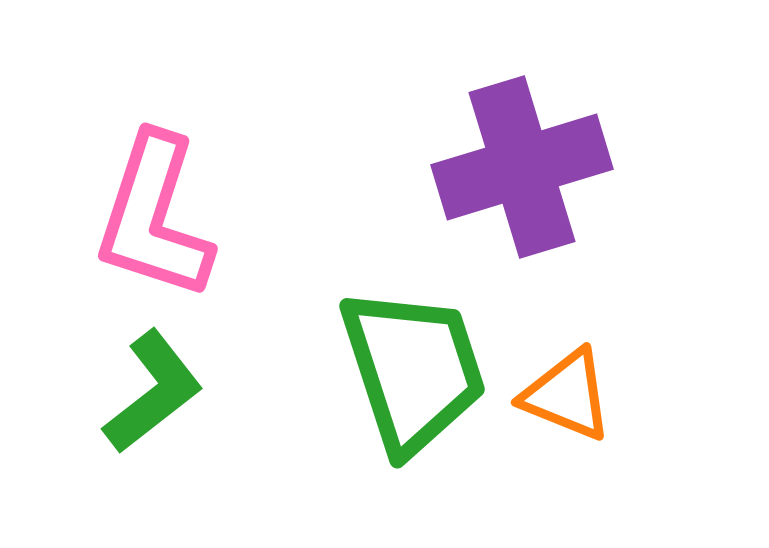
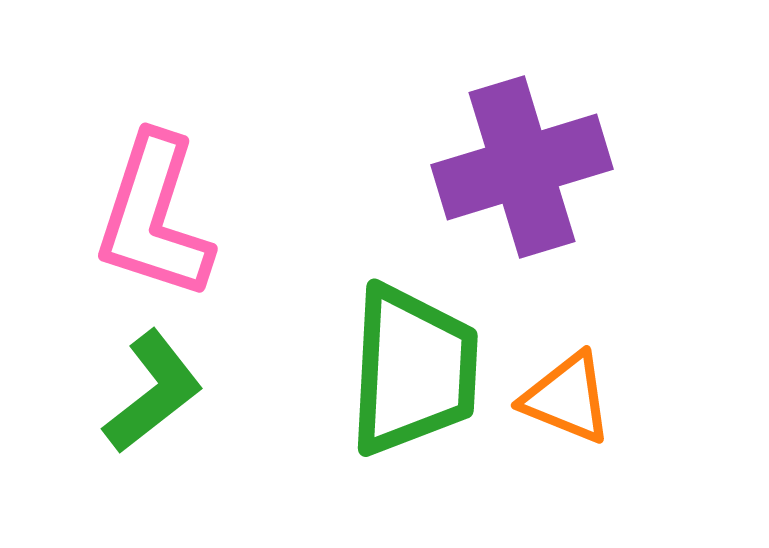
green trapezoid: rotated 21 degrees clockwise
orange triangle: moved 3 px down
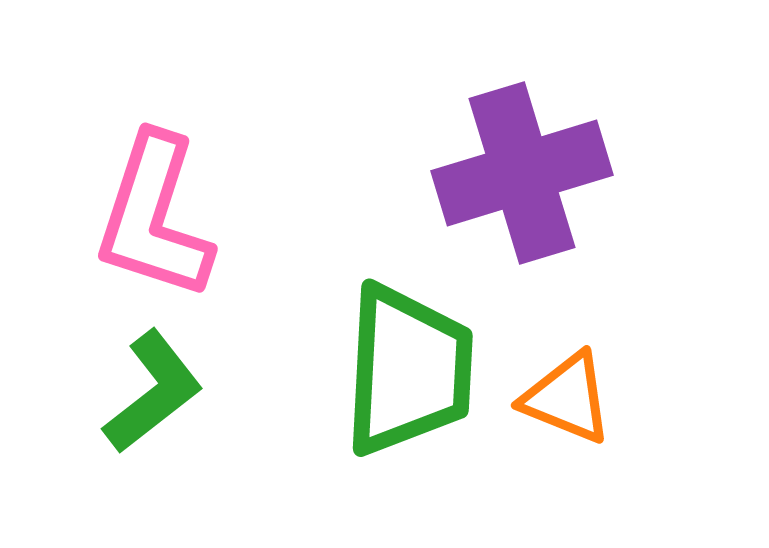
purple cross: moved 6 px down
green trapezoid: moved 5 px left
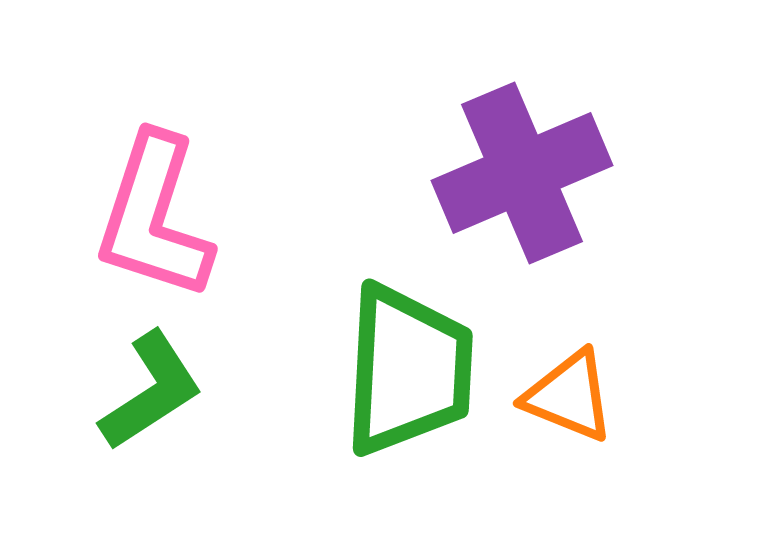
purple cross: rotated 6 degrees counterclockwise
green L-shape: moved 2 px left, 1 px up; rotated 5 degrees clockwise
orange triangle: moved 2 px right, 2 px up
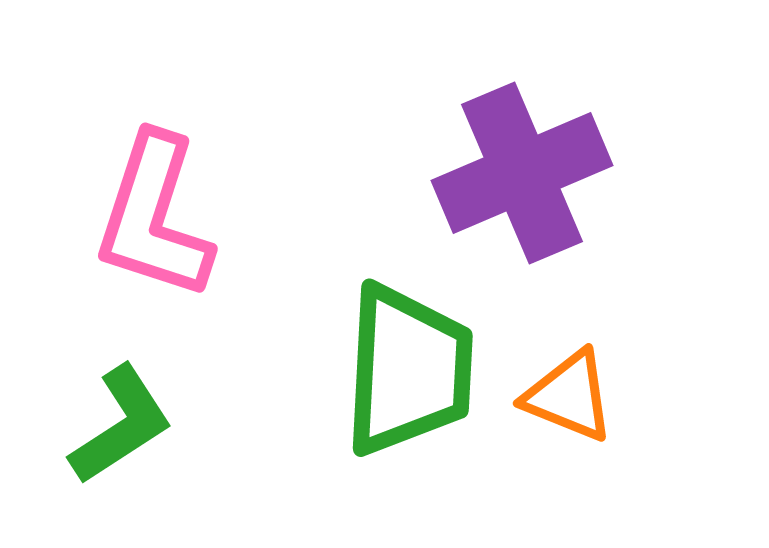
green L-shape: moved 30 px left, 34 px down
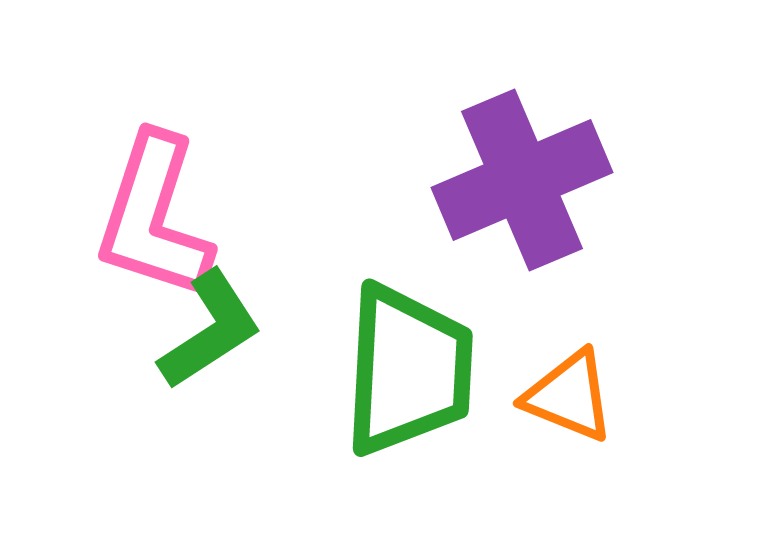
purple cross: moved 7 px down
green L-shape: moved 89 px right, 95 px up
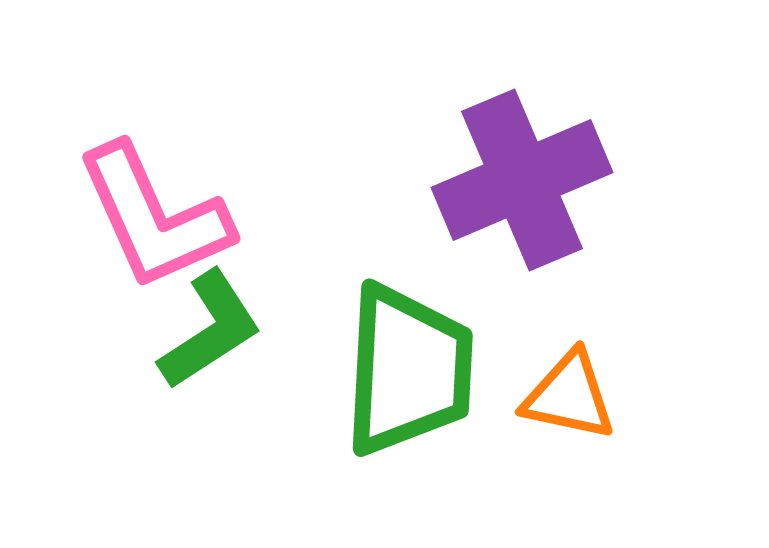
pink L-shape: rotated 42 degrees counterclockwise
orange triangle: rotated 10 degrees counterclockwise
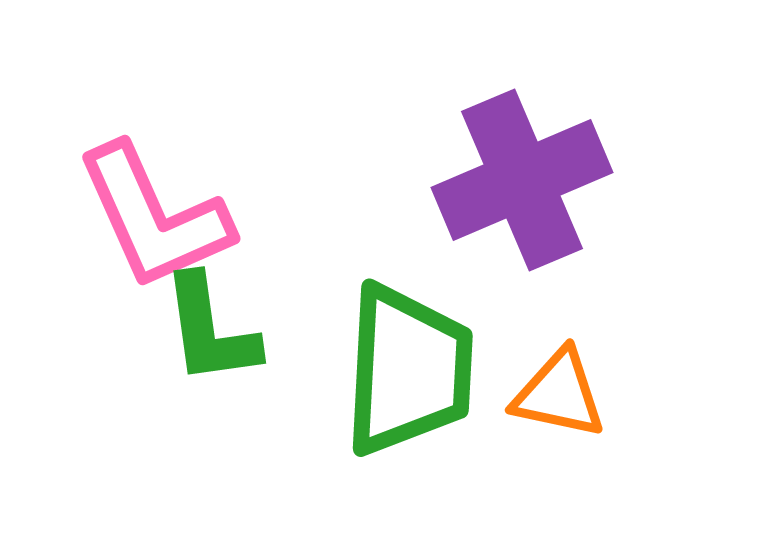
green L-shape: rotated 115 degrees clockwise
orange triangle: moved 10 px left, 2 px up
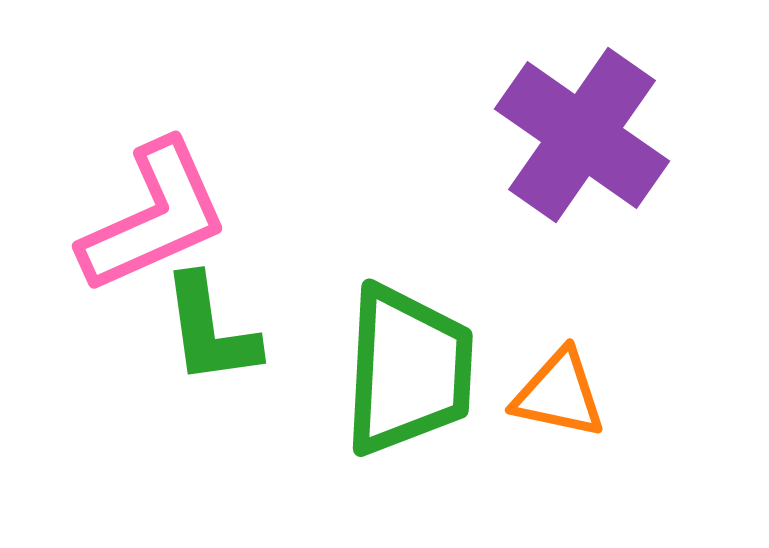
purple cross: moved 60 px right, 45 px up; rotated 32 degrees counterclockwise
pink L-shape: rotated 90 degrees counterclockwise
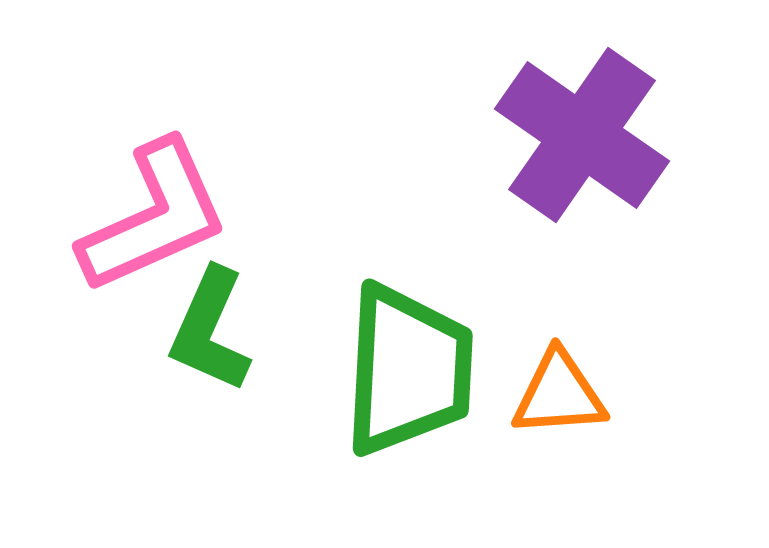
green L-shape: rotated 32 degrees clockwise
orange triangle: rotated 16 degrees counterclockwise
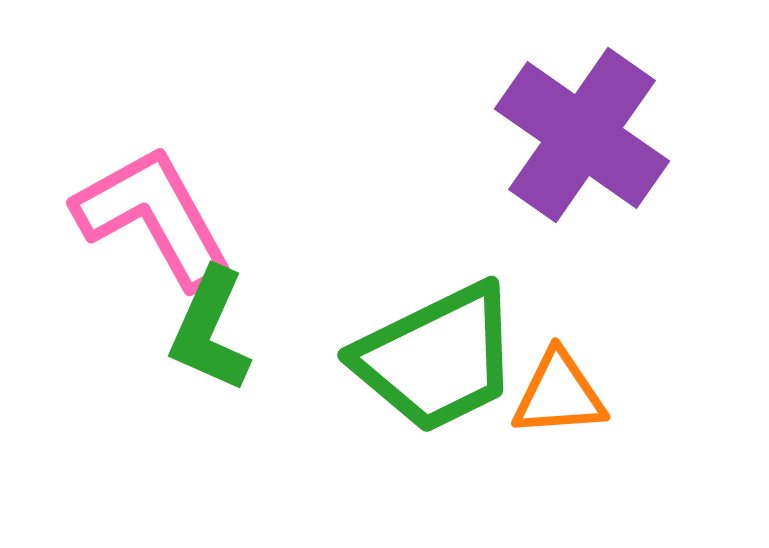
pink L-shape: rotated 95 degrees counterclockwise
green trapezoid: moved 29 px right, 12 px up; rotated 61 degrees clockwise
